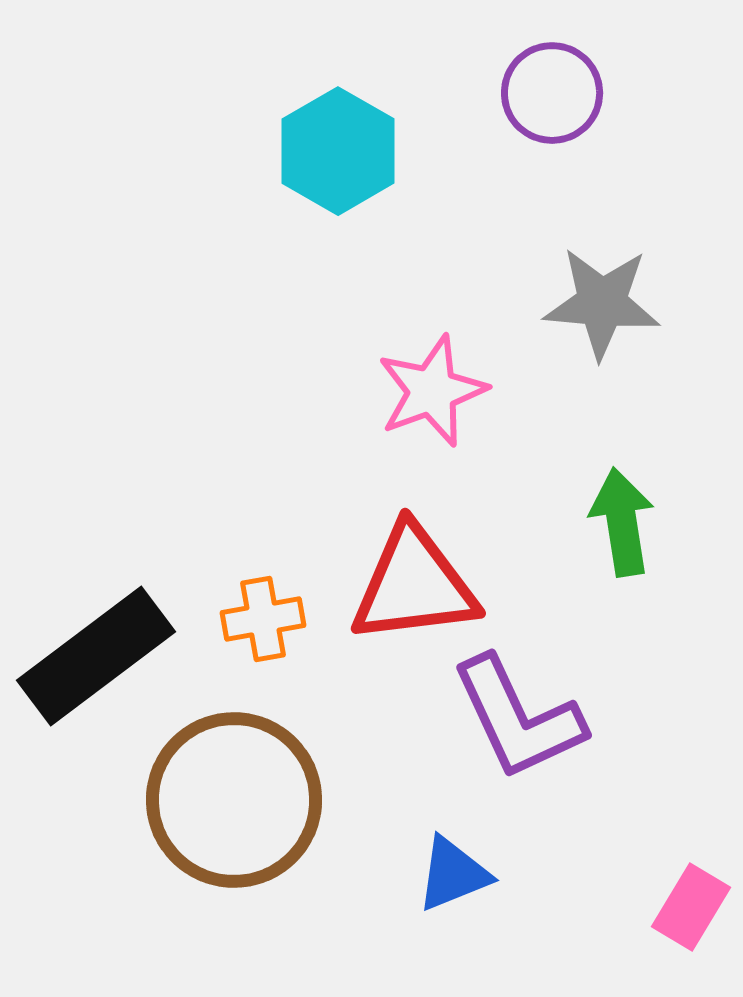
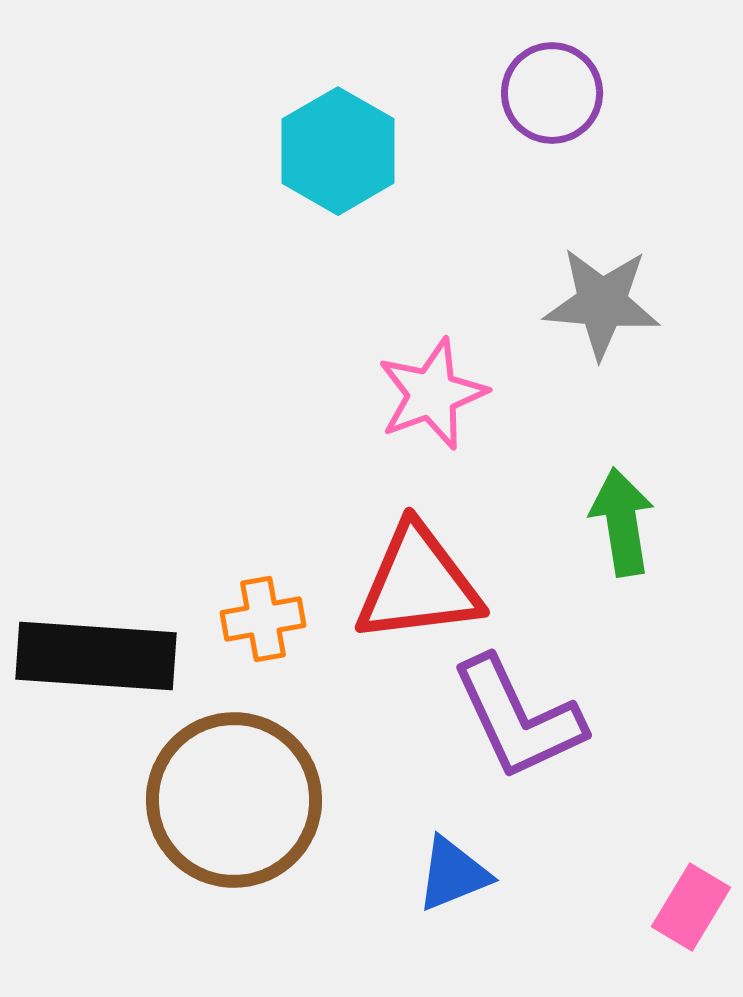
pink star: moved 3 px down
red triangle: moved 4 px right, 1 px up
black rectangle: rotated 41 degrees clockwise
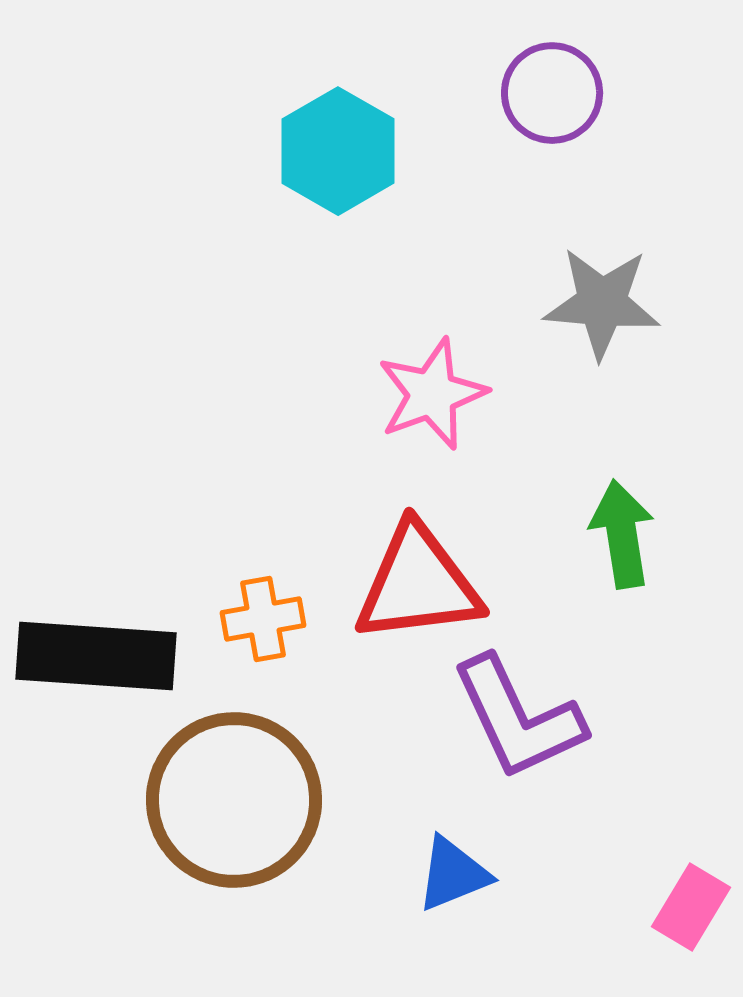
green arrow: moved 12 px down
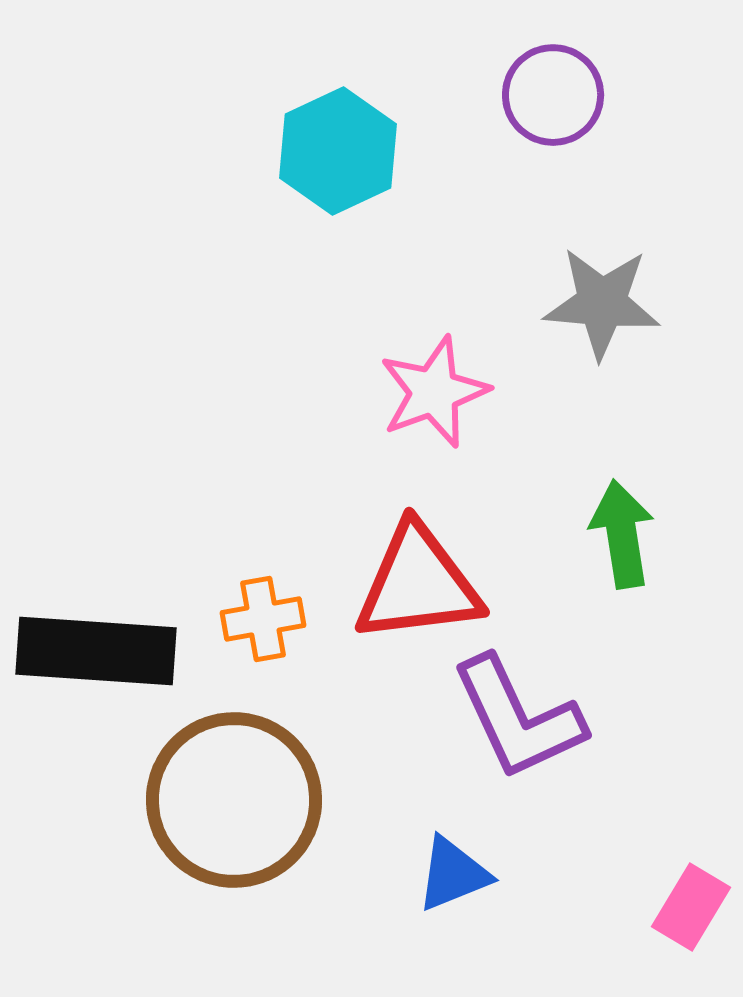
purple circle: moved 1 px right, 2 px down
cyan hexagon: rotated 5 degrees clockwise
pink star: moved 2 px right, 2 px up
black rectangle: moved 5 px up
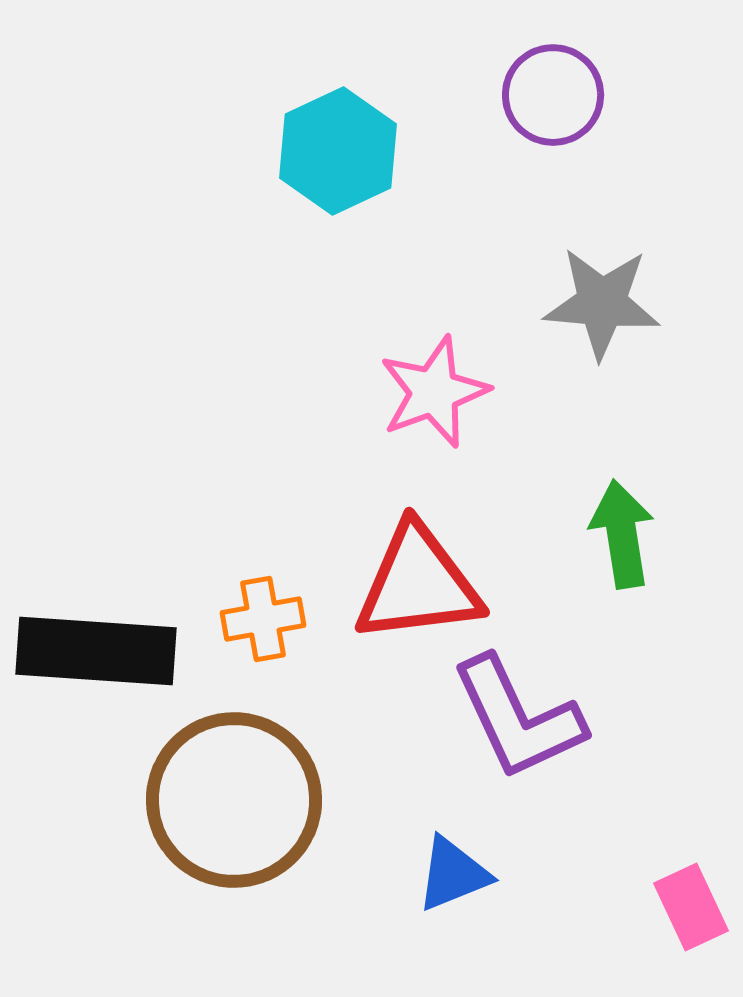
pink rectangle: rotated 56 degrees counterclockwise
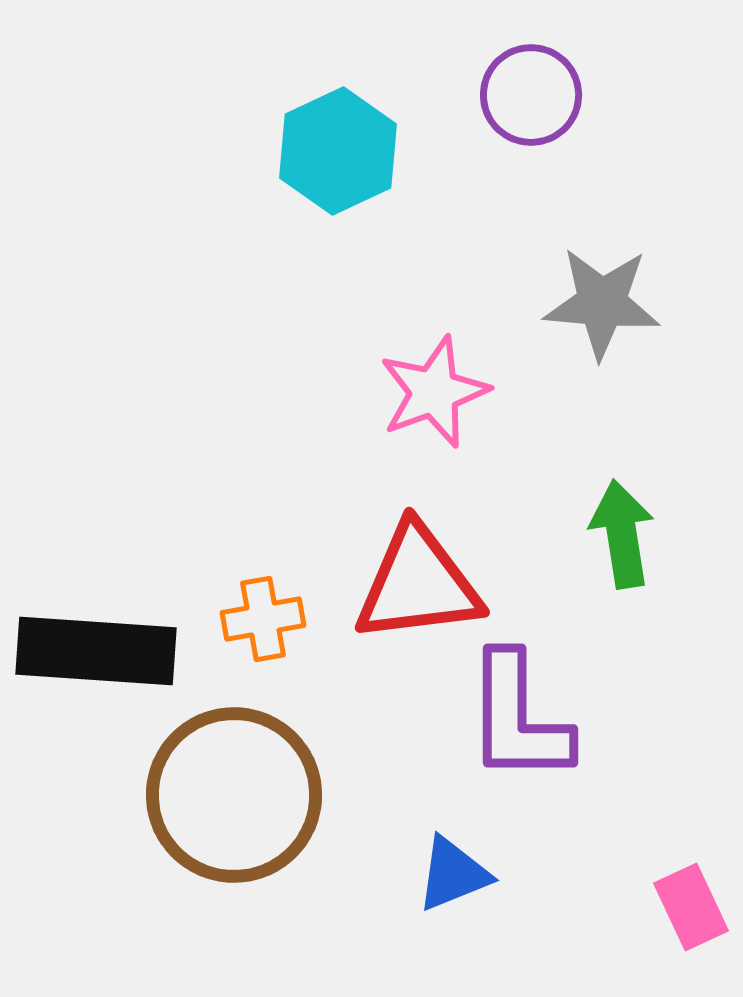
purple circle: moved 22 px left
purple L-shape: rotated 25 degrees clockwise
brown circle: moved 5 px up
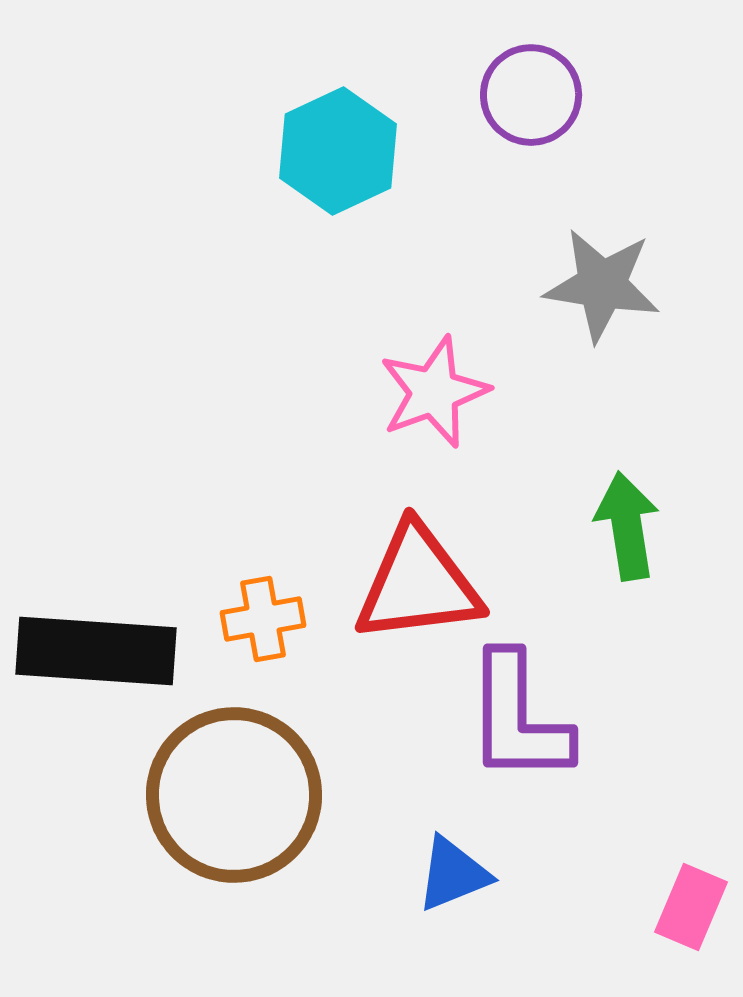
gray star: moved 18 px up; rotated 4 degrees clockwise
green arrow: moved 5 px right, 8 px up
pink rectangle: rotated 48 degrees clockwise
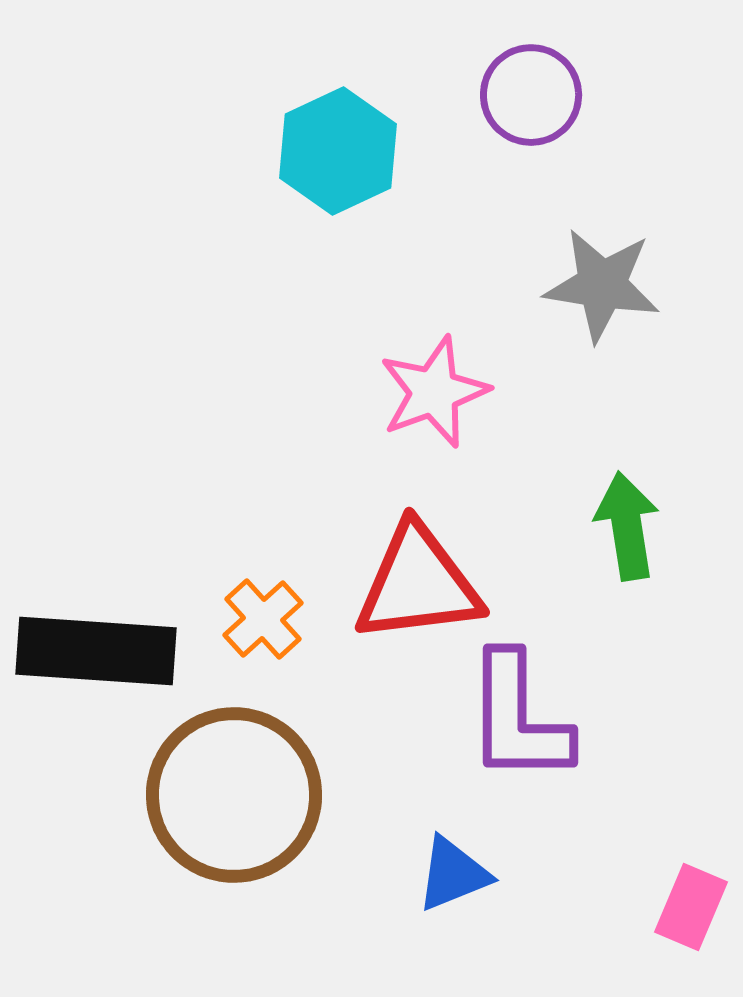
orange cross: rotated 32 degrees counterclockwise
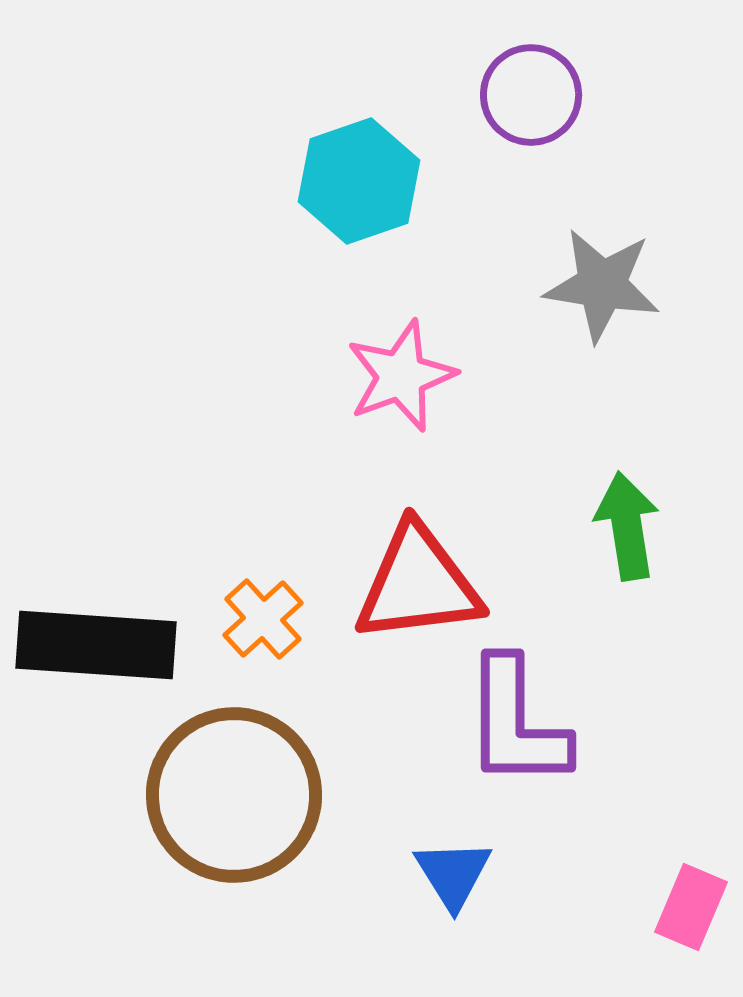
cyan hexagon: moved 21 px right, 30 px down; rotated 6 degrees clockwise
pink star: moved 33 px left, 16 px up
black rectangle: moved 6 px up
purple L-shape: moved 2 px left, 5 px down
blue triangle: rotated 40 degrees counterclockwise
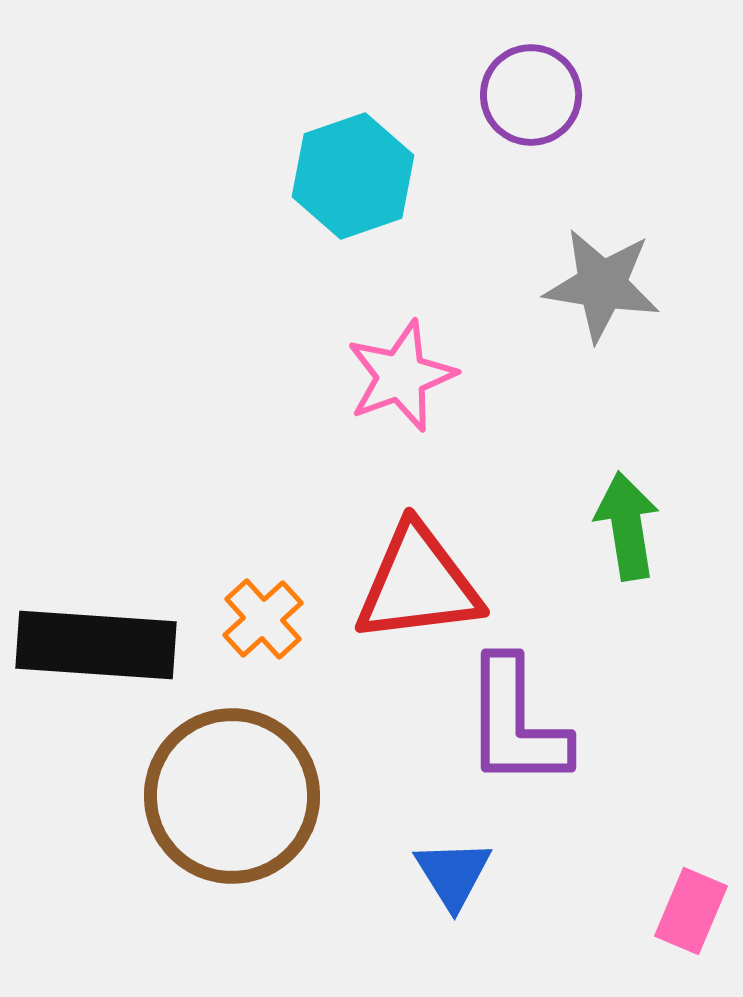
cyan hexagon: moved 6 px left, 5 px up
brown circle: moved 2 px left, 1 px down
pink rectangle: moved 4 px down
